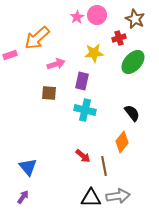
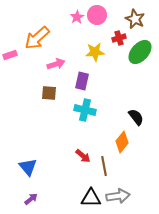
yellow star: moved 1 px right, 1 px up
green ellipse: moved 7 px right, 10 px up
black semicircle: moved 4 px right, 4 px down
purple arrow: moved 8 px right, 2 px down; rotated 16 degrees clockwise
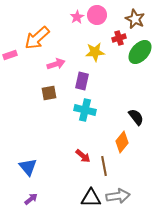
brown square: rotated 14 degrees counterclockwise
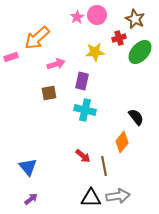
pink rectangle: moved 1 px right, 2 px down
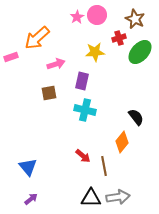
gray arrow: moved 1 px down
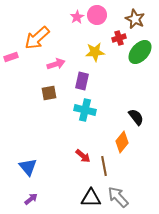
gray arrow: rotated 125 degrees counterclockwise
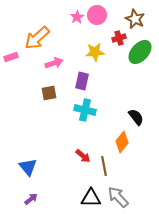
pink arrow: moved 2 px left, 1 px up
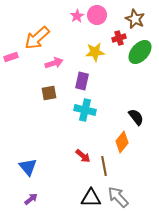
pink star: moved 1 px up
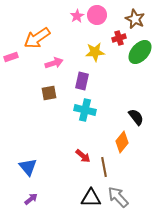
orange arrow: rotated 8 degrees clockwise
brown line: moved 1 px down
